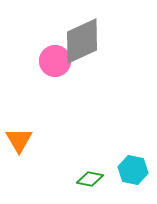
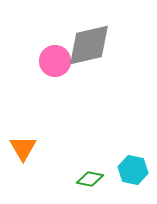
gray diamond: moved 7 px right, 4 px down; rotated 12 degrees clockwise
orange triangle: moved 4 px right, 8 px down
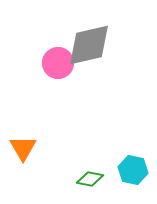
pink circle: moved 3 px right, 2 px down
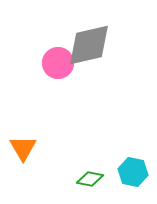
cyan hexagon: moved 2 px down
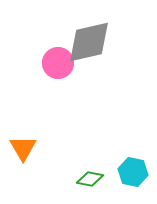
gray diamond: moved 3 px up
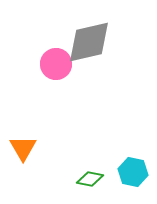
pink circle: moved 2 px left, 1 px down
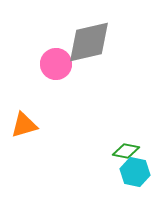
orange triangle: moved 1 px right, 23 px up; rotated 44 degrees clockwise
cyan hexagon: moved 2 px right
green diamond: moved 36 px right, 28 px up
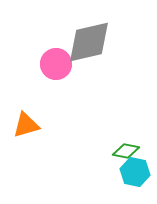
orange triangle: moved 2 px right
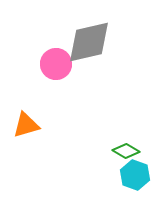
green diamond: rotated 20 degrees clockwise
cyan hexagon: moved 3 px down; rotated 8 degrees clockwise
